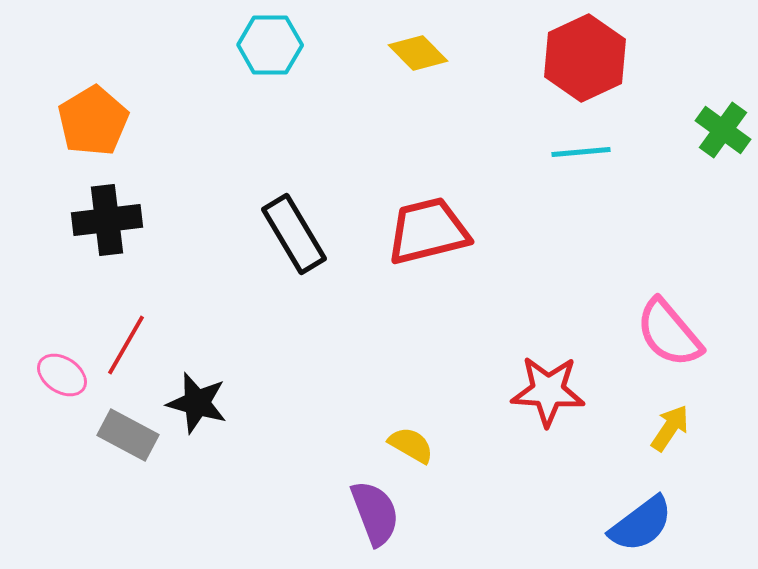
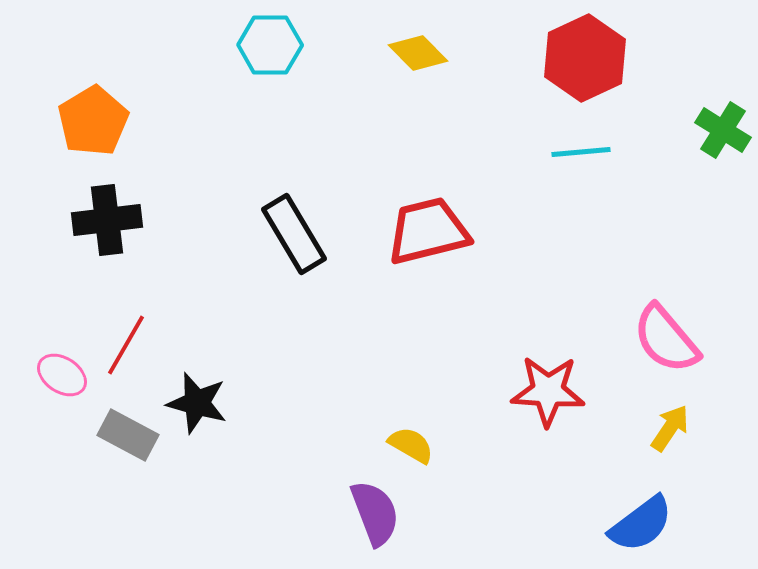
green cross: rotated 4 degrees counterclockwise
pink semicircle: moved 3 px left, 6 px down
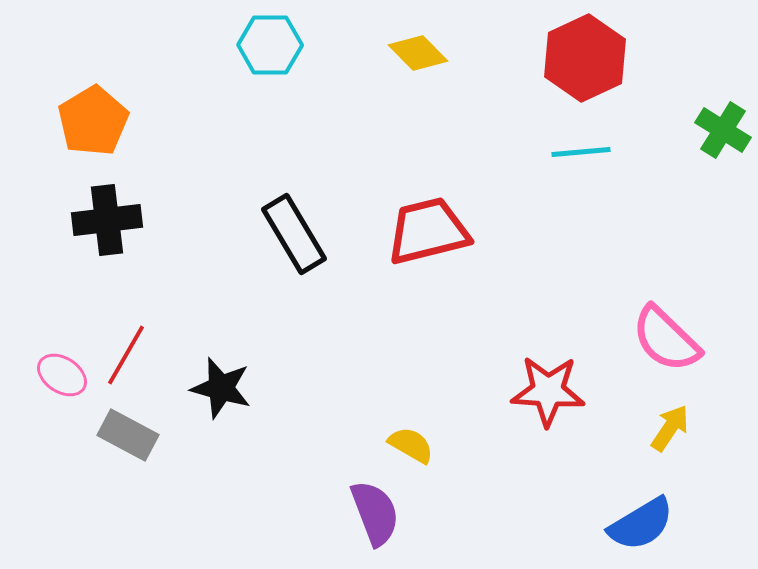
pink semicircle: rotated 6 degrees counterclockwise
red line: moved 10 px down
black star: moved 24 px right, 15 px up
blue semicircle: rotated 6 degrees clockwise
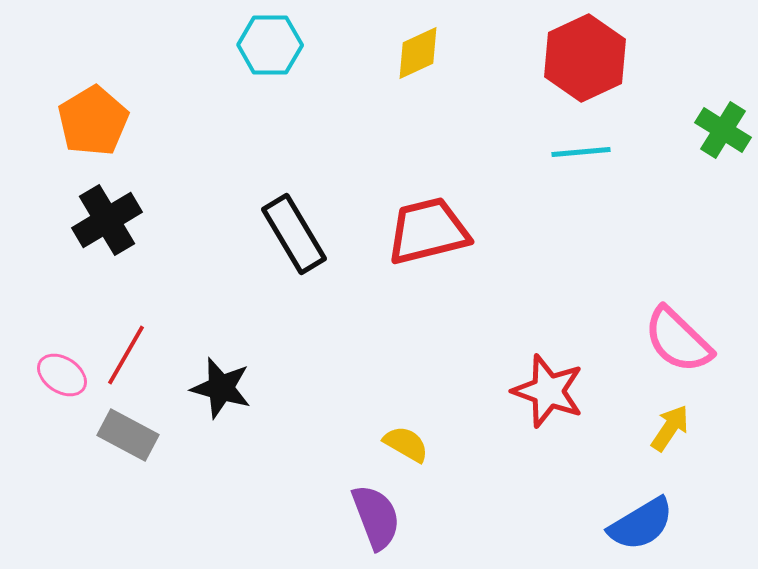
yellow diamond: rotated 70 degrees counterclockwise
black cross: rotated 24 degrees counterclockwise
pink semicircle: moved 12 px right, 1 px down
red star: rotated 16 degrees clockwise
yellow semicircle: moved 5 px left, 1 px up
purple semicircle: moved 1 px right, 4 px down
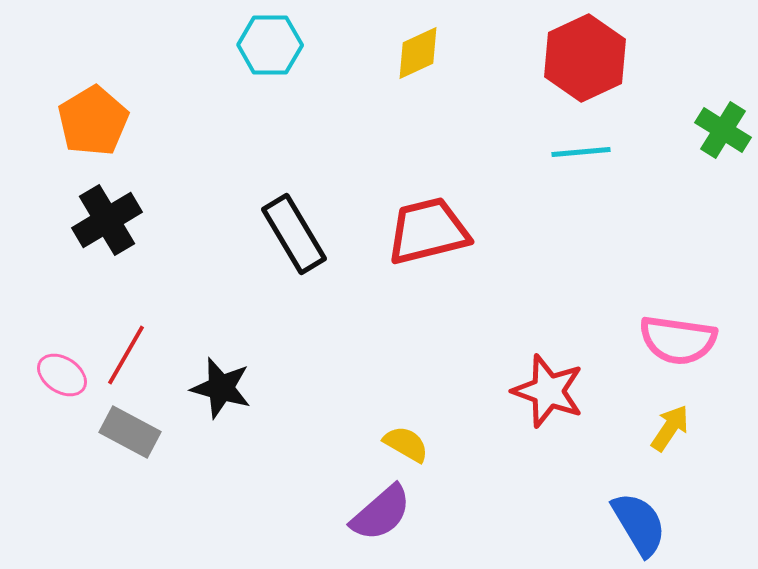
pink semicircle: rotated 36 degrees counterclockwise
gray rectangle: moved 2 px right, 3 px up
purple semicircle: moved 5 px right, 4 px up; rotated 70 degrees clockwise
blue semicircle: moved 2 px left; rotated 90 degrees counterclockwise
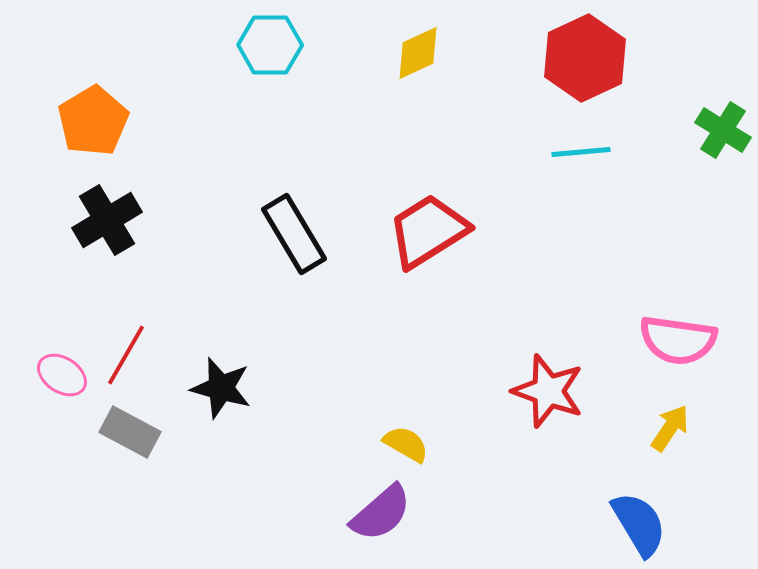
red trapezoid: rotated 18 degrees counterclockwise
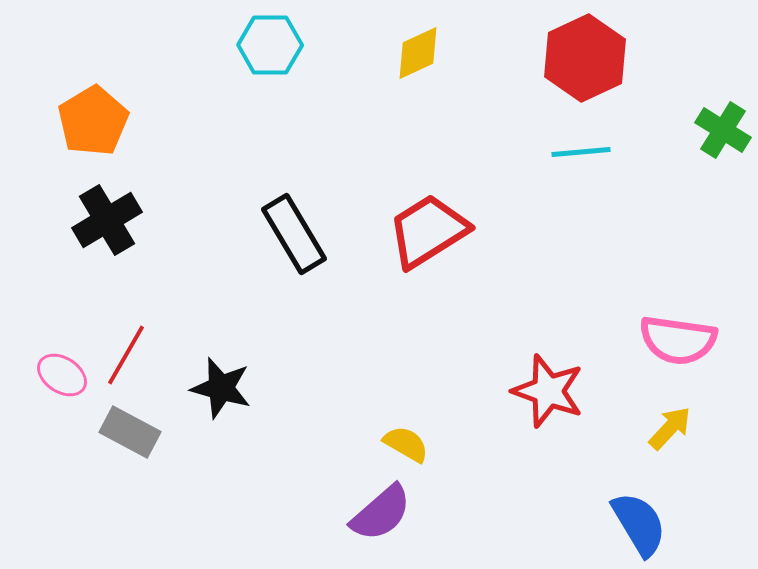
yellow arrow: rotated 9 degrees clockwise
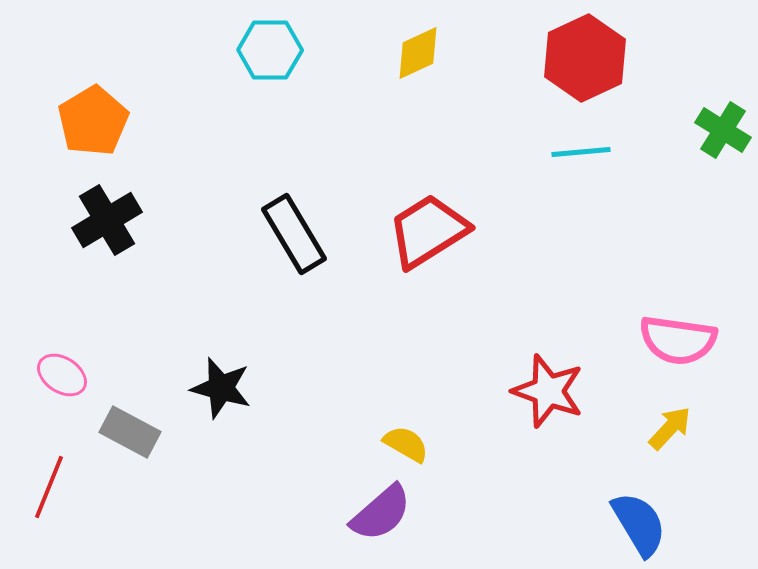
cyan hexagon: moved 5 px down
red line: moved 77 px left, 132 px down; rotated 8 degrees counterclockwise
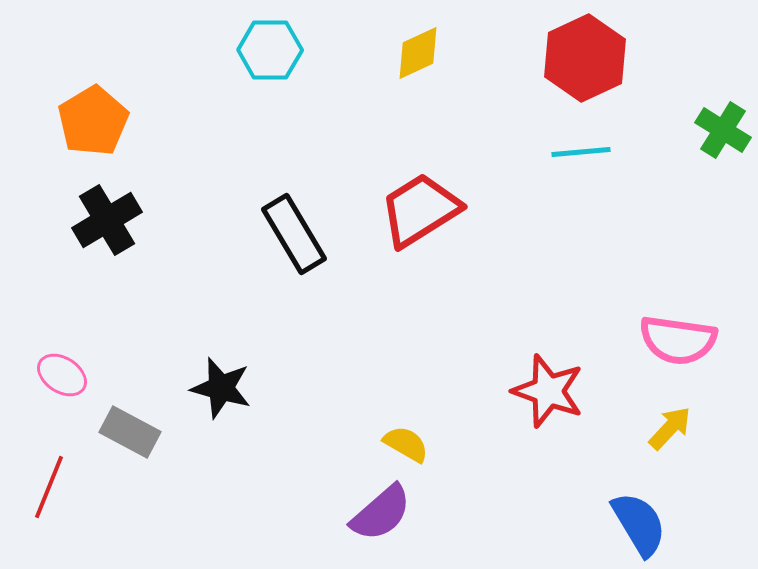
red trapezoid: moved 8 px left, 21 px up
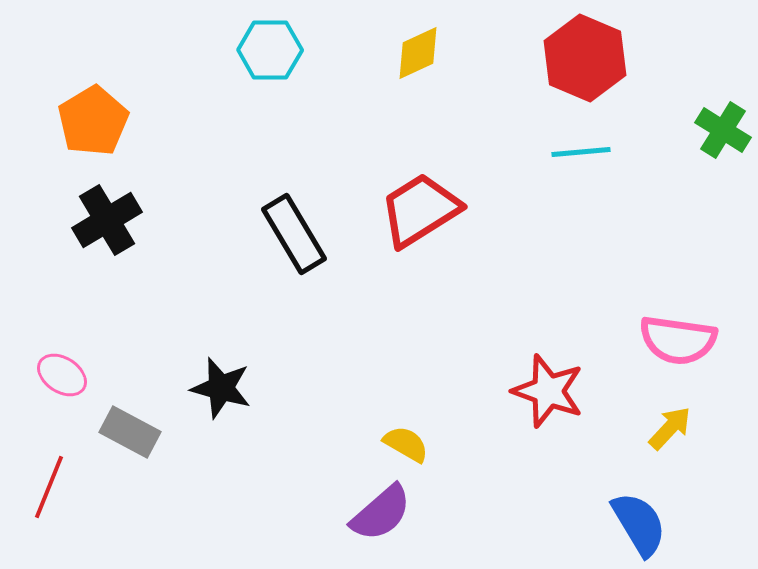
red hexagon: rotated 12 degrees counterclockwise
